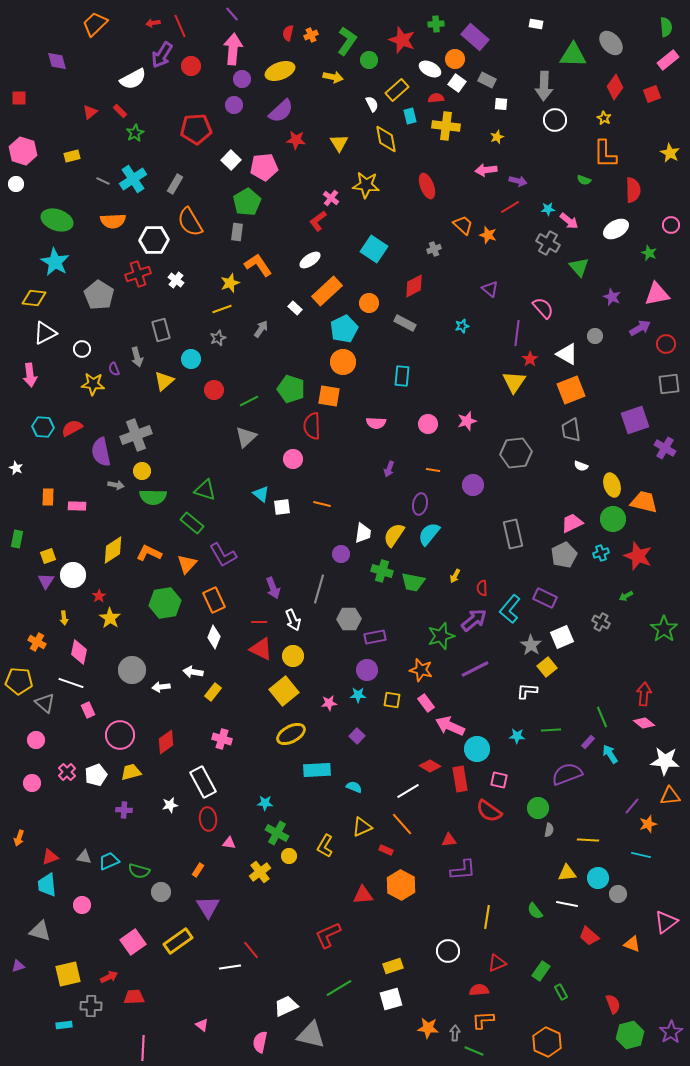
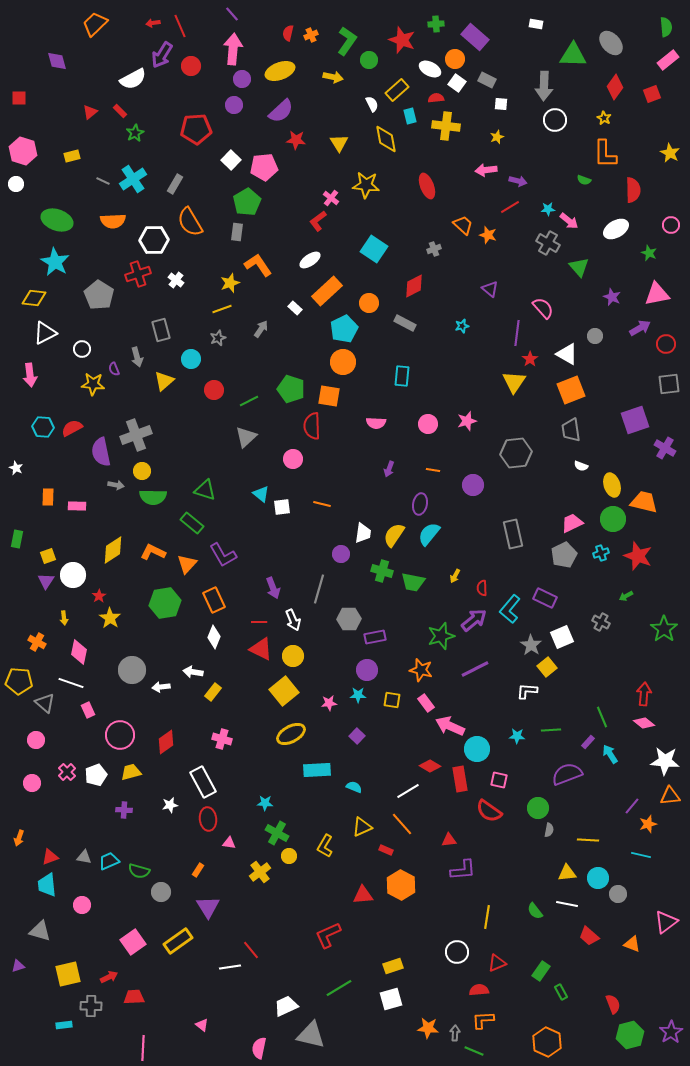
orange L-shape at (149, 553): moved 4 px right, 1 px up
white circle at (448, 951): moved 9 px right, 1 px down
pink semicircle at (260, 1042): moved 1 px left, 6 px down
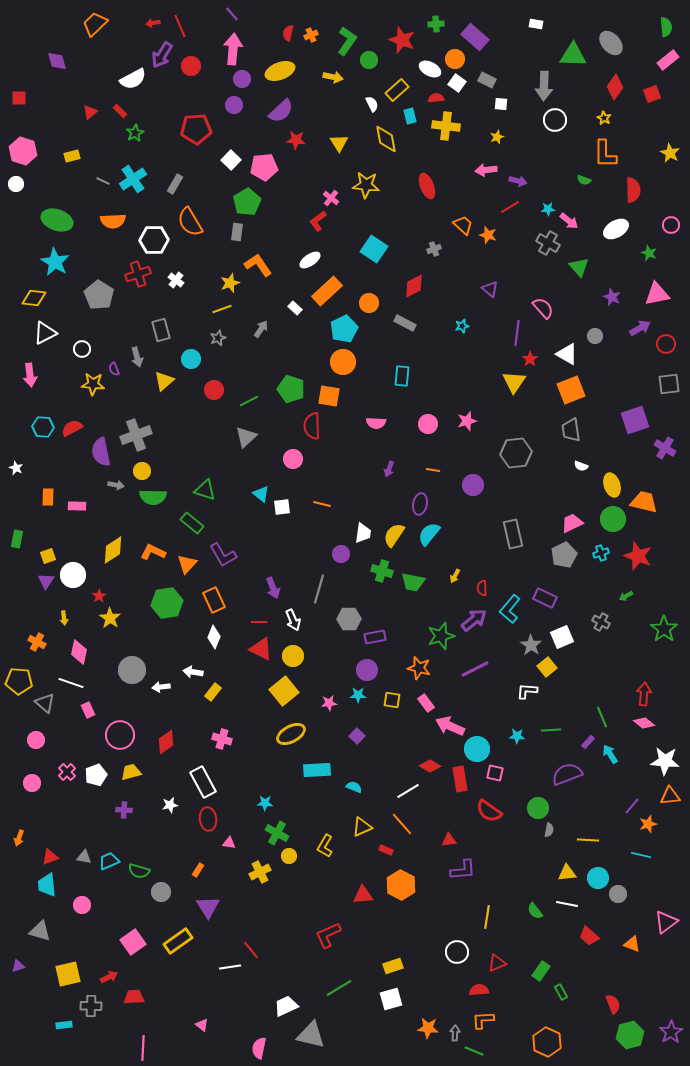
green hexagon at (165, 603): moved 2 px right
orange star at (421, 670): moved 2 px left, 2 px up
pink square at (499, 780): moved 4 px left, 7 px up
yellow cross at (260, 872): rotated 10 degrees clockwise
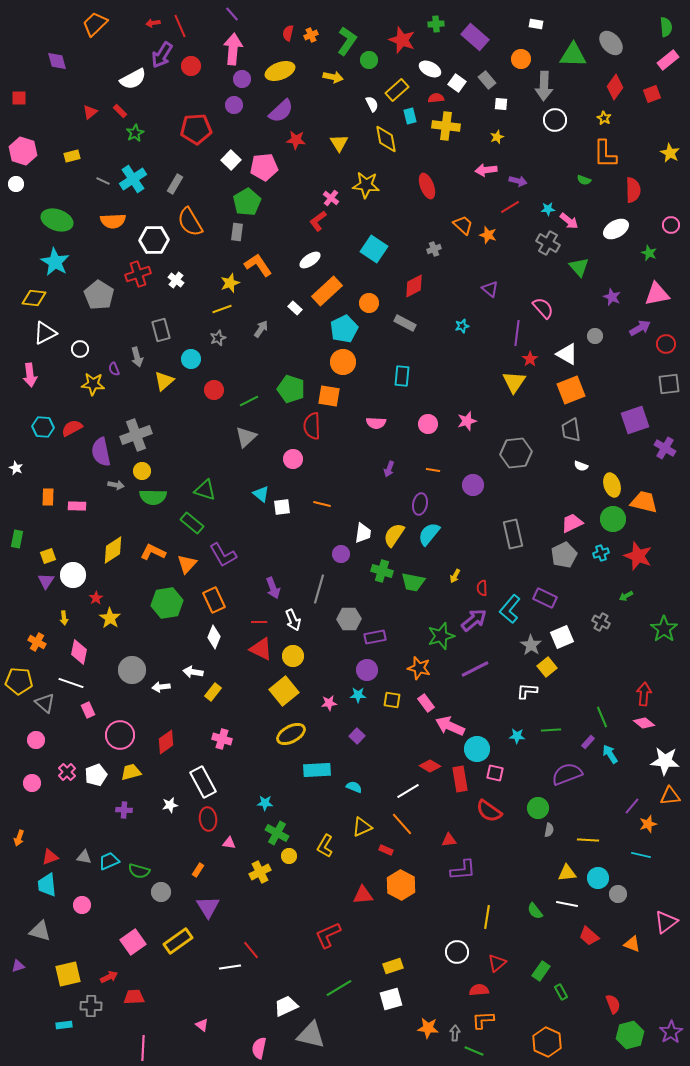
orange circle at (455, 59): moved 66 px right
gray rectangle at (487, 80): rotated 24 degrees clockwise
white circle at (82, 349): moved 2 px left
red star at (99, 596): moved 3 px left, 2 px down
red triangle at (497, 963): rotated 18 degrees counterclockwise
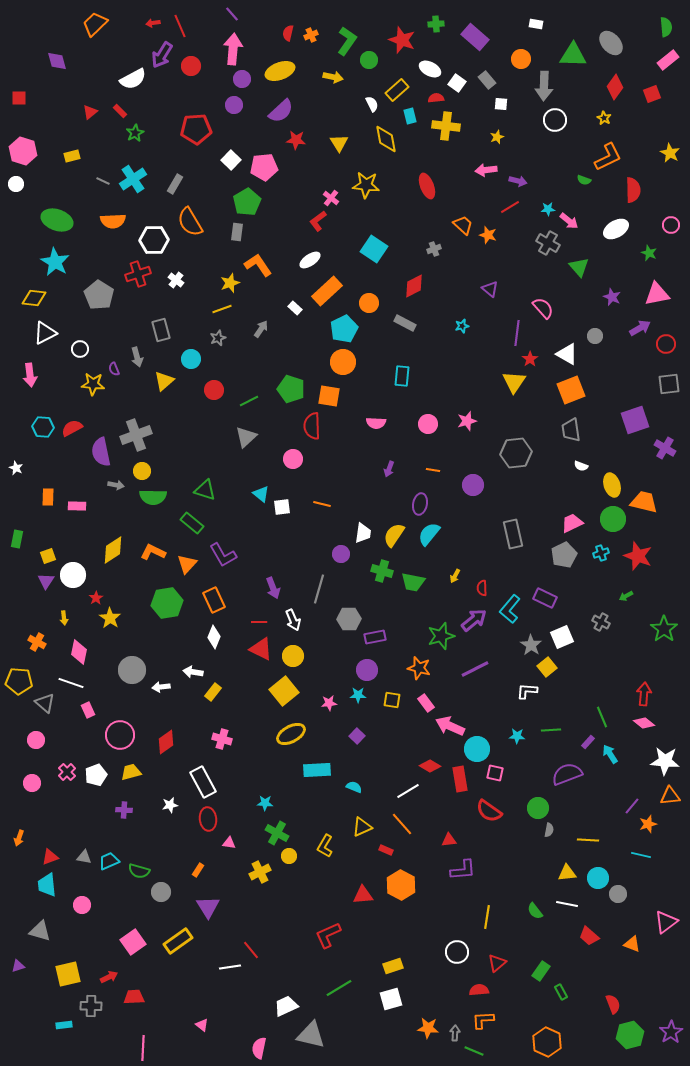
orange L-shape at (605, 154): moved 3 px right, 3 px down; rotated 116 degrees counterclockwise
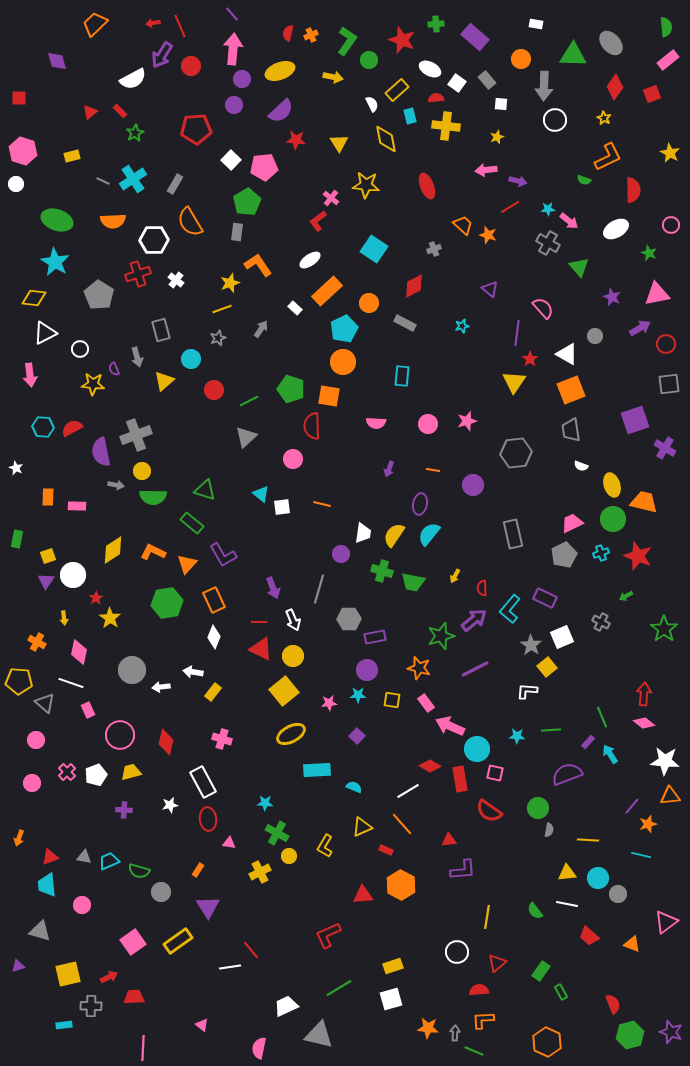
red diamond at (166, 742): rotated 40 degrees counterclockwise
purple star at (671, 1032): rotated 20 degrees counterclockwise
gray triangle at (311, 1035): moved 8 px right
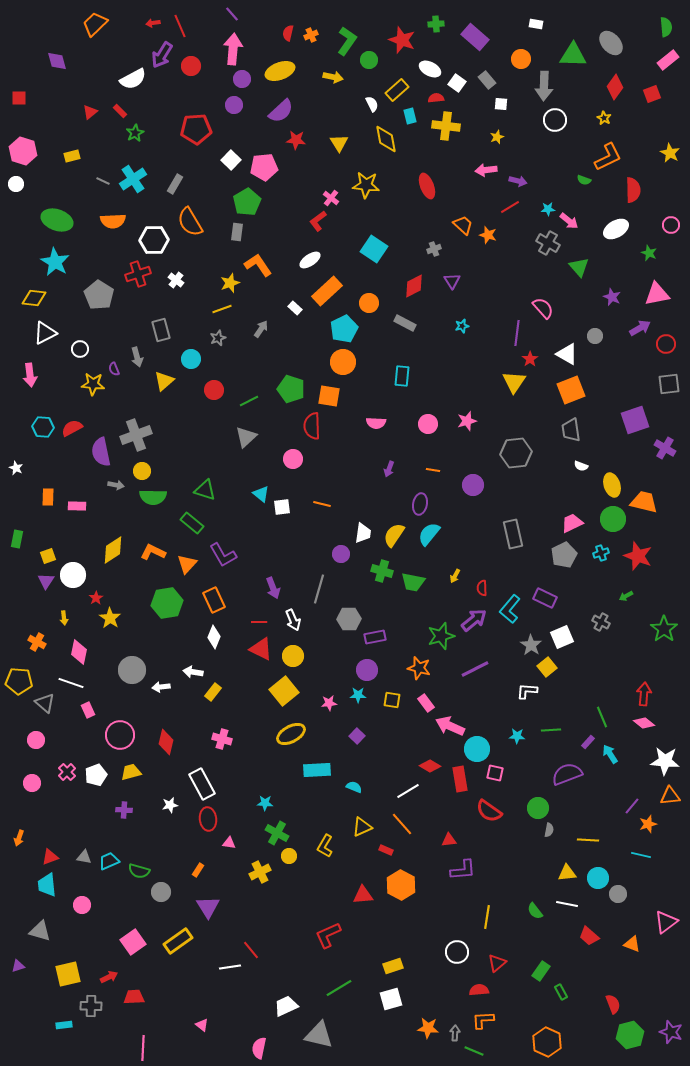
purple triangle at (490, 289): moved 38 px left, 8 px up; rotated 18 degrees clockwise
white rectangle at (203, 782): moved 1 px left, 2 px down
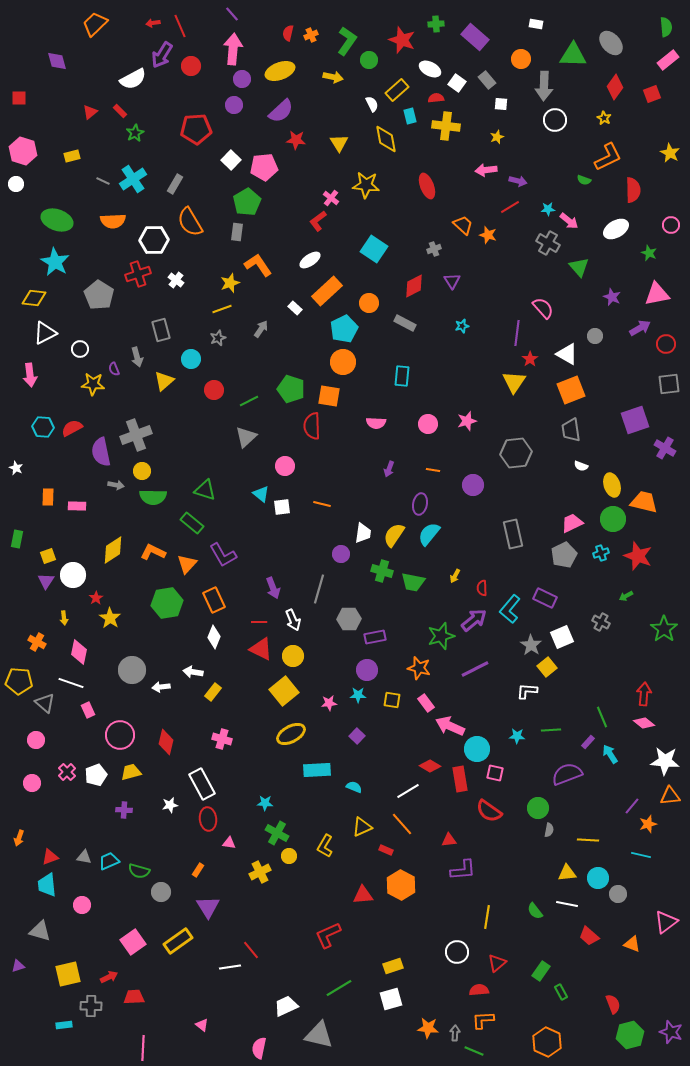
pink circle at (293, 459): moved 8 px left, 7 px down
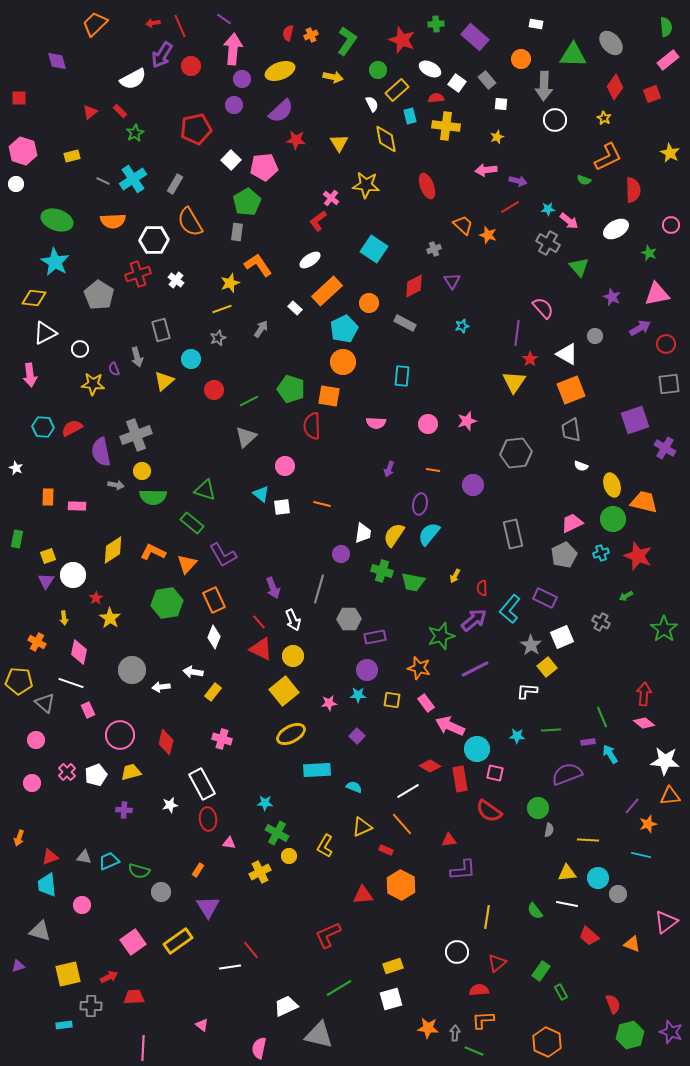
purple line at (232, 14): moved 8 px left, 5 px down; rotated 14 degrees counterclockwise
green circle at (369, 60): moved 9 px right, 10 px down
red pentagon at (196, 129): rotated 8 degrees counterclockwise
red line at (259, 622): rotated 49 degrees clockwise
purple rectangle at (588, 742): rotated 40 degrees clockwise
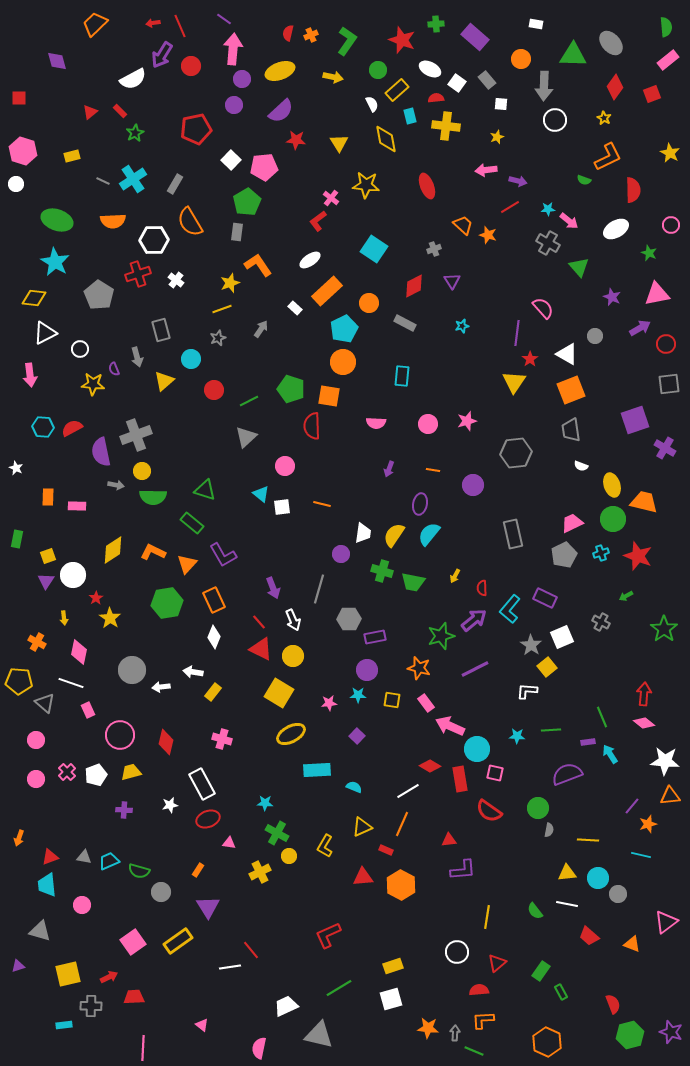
yellow square at (284, 691): moved 5 px left, 2 px down; rotated 20 degrees counterclockwise
pink circle at (32, 783): moved 4 px right, 4 px up
red ellipse at (208, 819): rotated 75 degrees clockwise
orange line at (402, 824): rotated 65 degrees clockwise
red triangle at (363, 895): moved 18 px up
